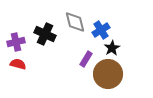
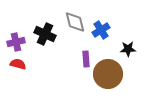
black star: moved 16 px right, 1 px down; rotated 28 degrees clockwise
purple rectangle: rotated 35 degrees counterclockwise
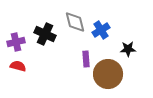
red semicircle: moved 2 px down
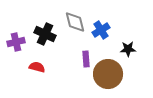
red semicircle: moved 19 px right, 1 px down
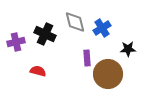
blue cross: moved 1 px right, 2 px up
purple rectangle: moved 1 px right, 1 px up
red semicircle: moved 1 px right, 4 px down
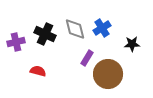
gray diamond: moved 7 px down
black star: moved 4 px right, 5 px up
purple rectangle: rotated 35 degrees clockwise
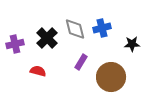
blue cross: rotated 18 degrees clockwise
black cross: moved 2 px right, 4 px down; rotated 20 degrees clockwise
purple cross: moved 1 px left, 2 px down
purple rectangle: moved 6 px left, 4 px down
brown circle: moved 3 px right, 3 px down
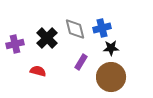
black star: moved 21 px left, 4 px down
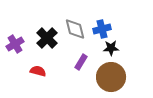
blue cross: moved 1 px down
purple cross: rotated 18 degrees counterclockwise
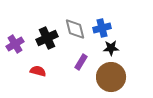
blue cross: moved 1 px up
black cross: rotated 20 degrees clockwise
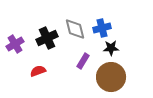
purple rectangle: moved 2 px right, 1 px up
red semicircle: rotated 35 degrees counterclockwise
